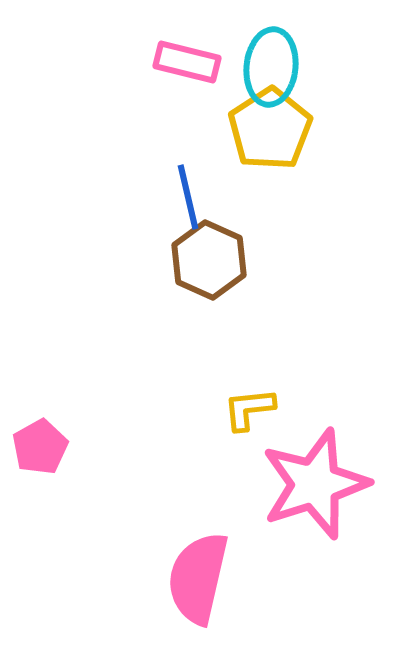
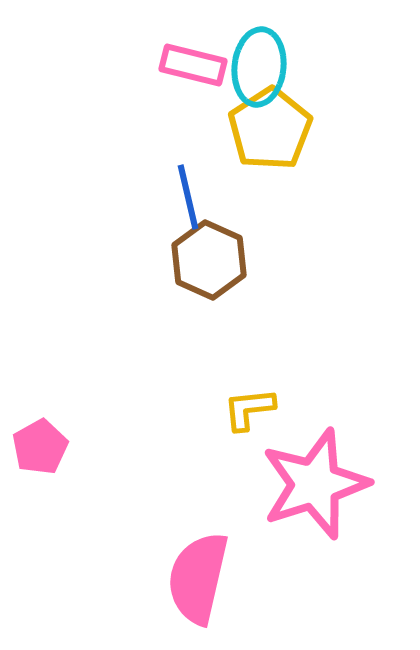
pink rectangle: moved 6 px right, 3 px down
cyan ellipse: moved 12 px left
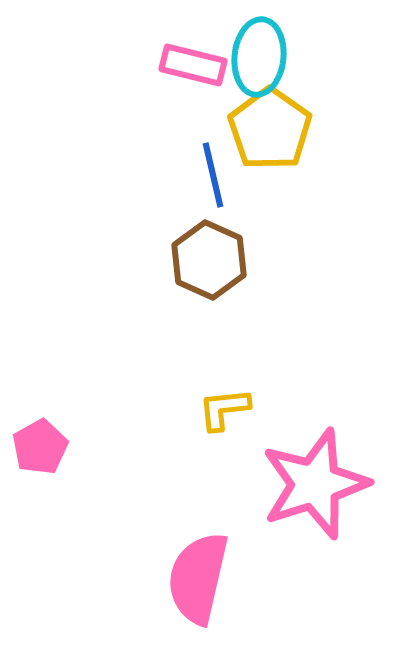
cyan ellipse: moved 10 px up
yellow pentagon: rotated 4 degrees counterclockwise
blue line: moved 25 px right, 22 px up
yellow L-shape: moved 25 px left
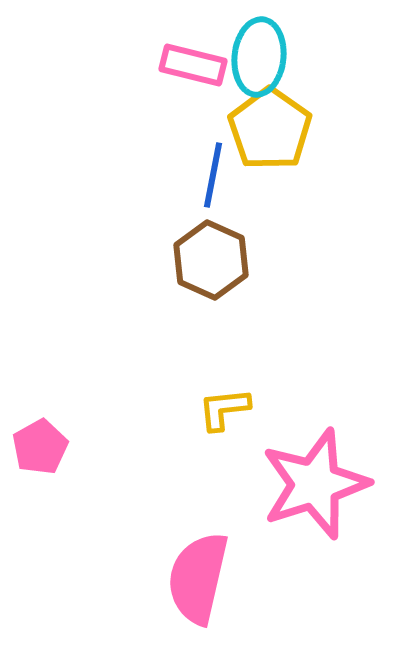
blue line: rotated 24 degrees clockwise
brown hexagon: moved 2 px right
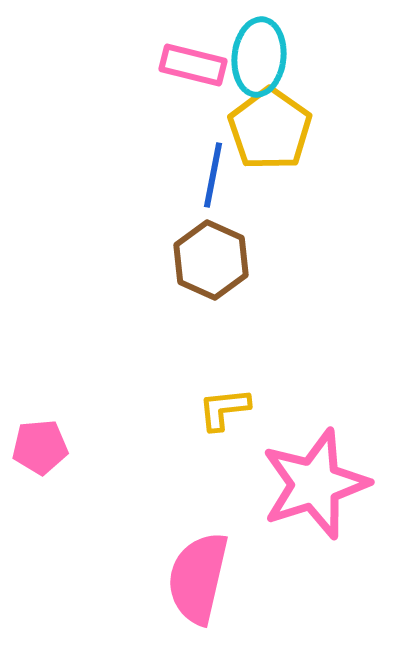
pink pentagon: rotated 24 degrees clockwise
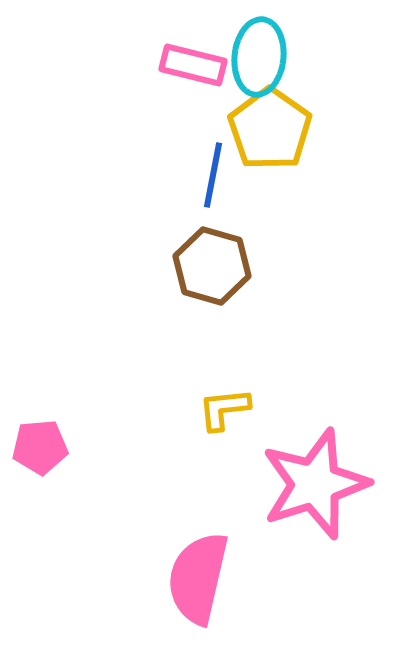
brown hexagon: moved 1 px right, 6 px down; rotated 8 degrees counterclockwise
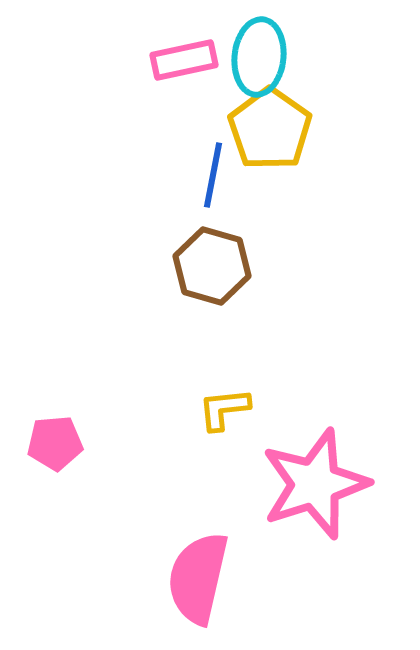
pink rectangle: moved 9 px left, 5 px up; rotated 26 degrees counterclockwise
pink pentagon: moved 15 px right, 4 px up
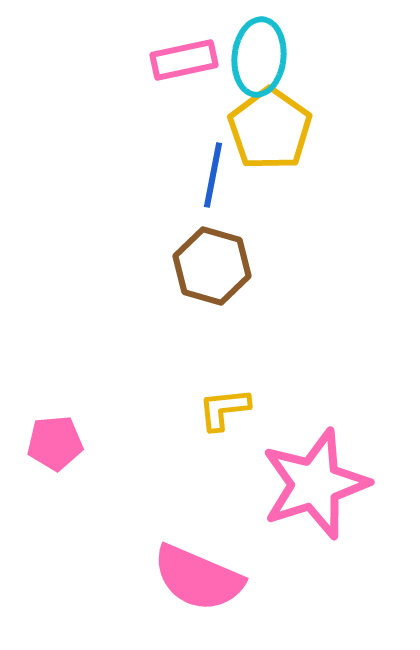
pink semicircle: rotated 80 degrees counterclockwise
